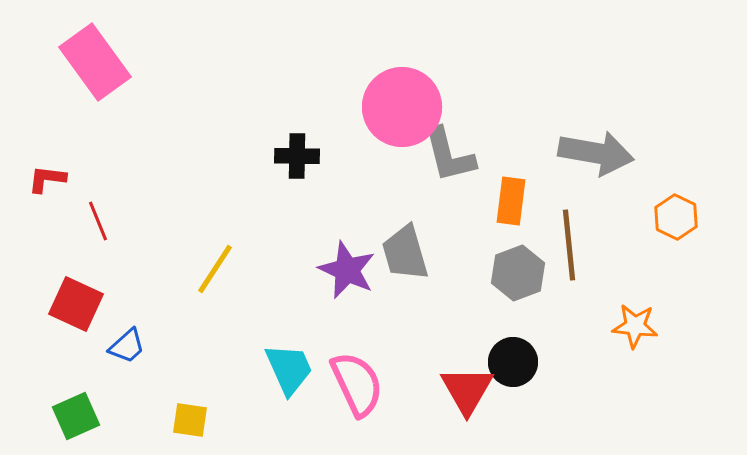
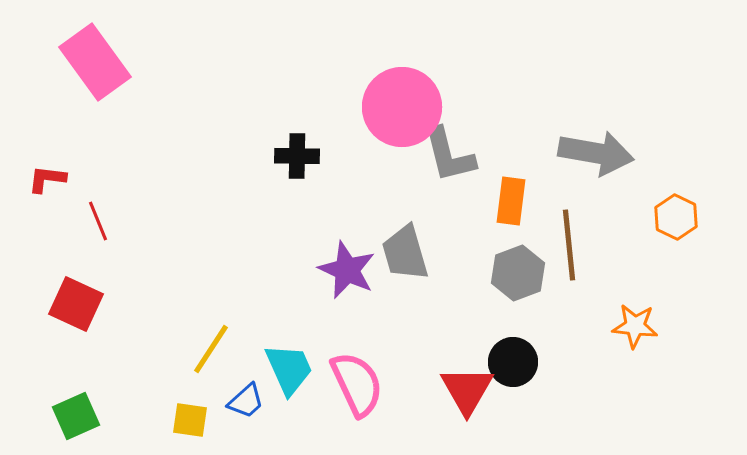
yellow line: moved 4 px left, 80 px down
blue trapezoid: moved 119 px right, 55 px down
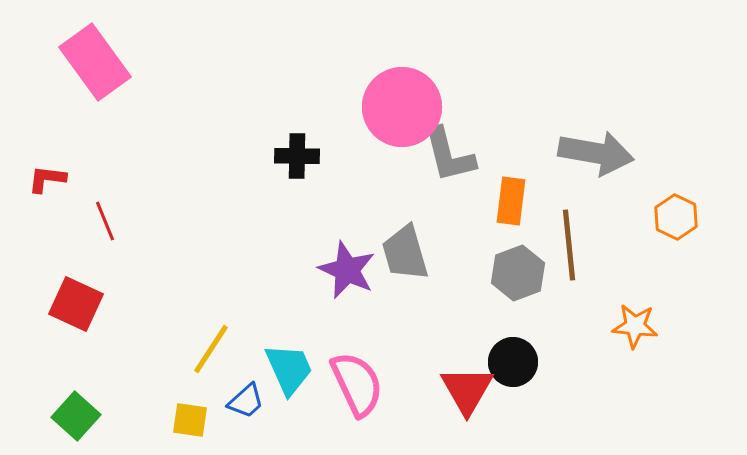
red line: moved 7 px right
green square: rotated 24 degrees counterclockwise
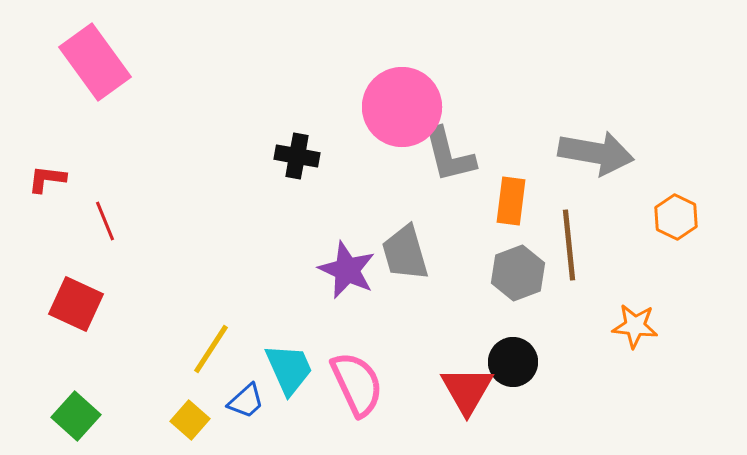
black cross: rotated 9 degrees clockwise
yellow square: rotated 33 degrees clockwise
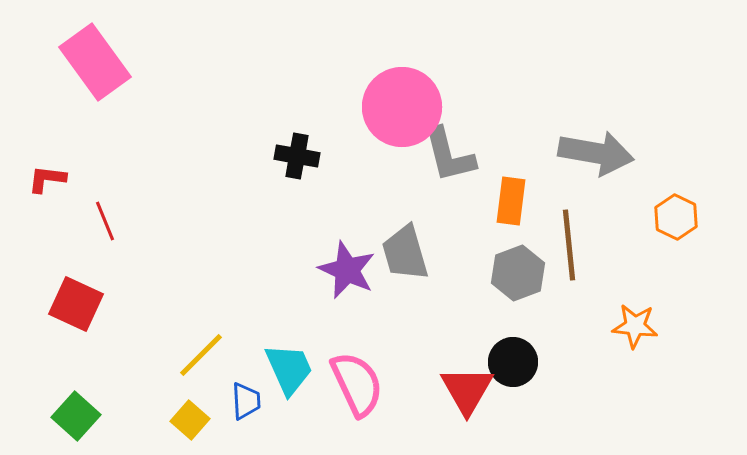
yellow line: moved 10 px left, 6 px down; rotated 12 degrees clockwise
blue trapezoid: rotated 51 degrees counterclockwise
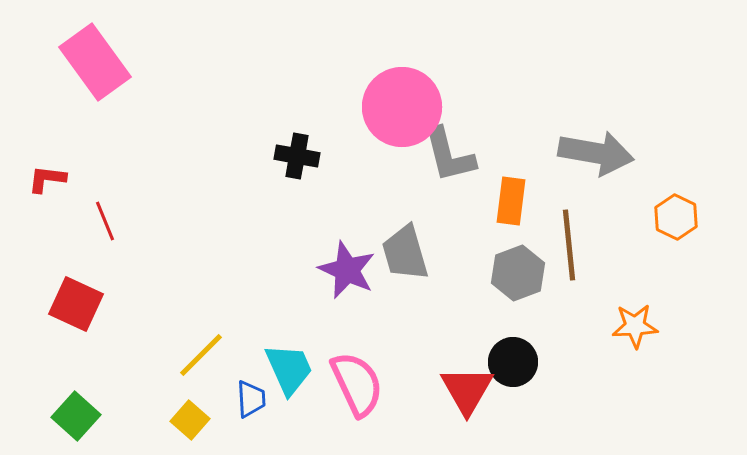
orange star: rotated 9 degrees counterclockwise
blue trapezoid: moved 5 px right, 2 px up
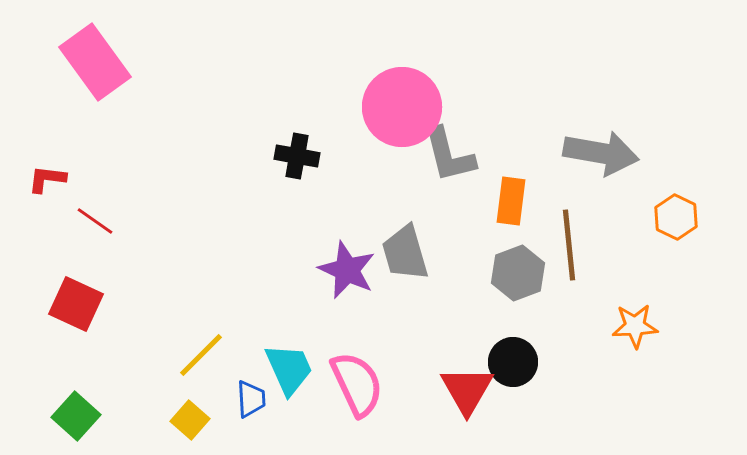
gray arrow: moved 5 px right
red line: moved 10 px left; rotated 33 degrees counterclockwise
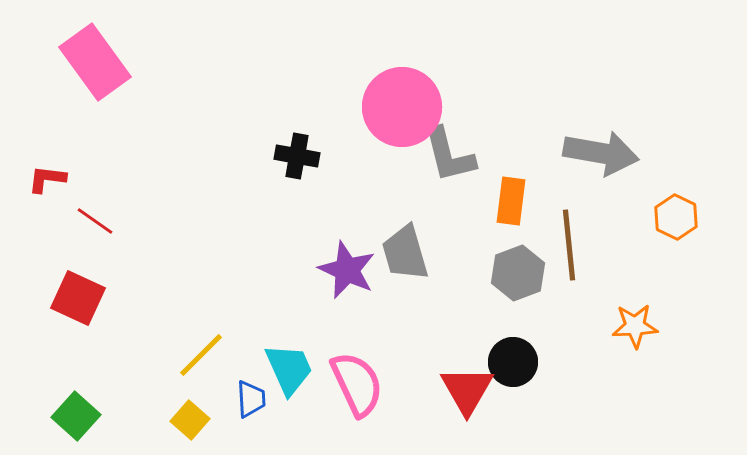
red square: moved 2 px right, 6 px up
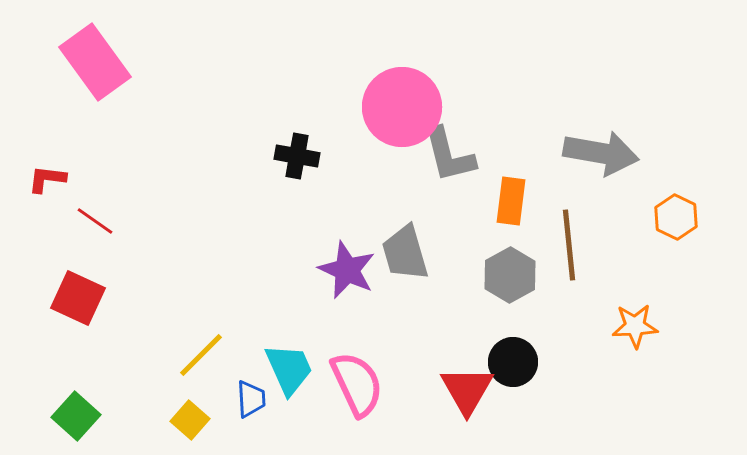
gray hexagon: moved 8 px left, 2 px down; rotated 8 degrees counterclockwise
